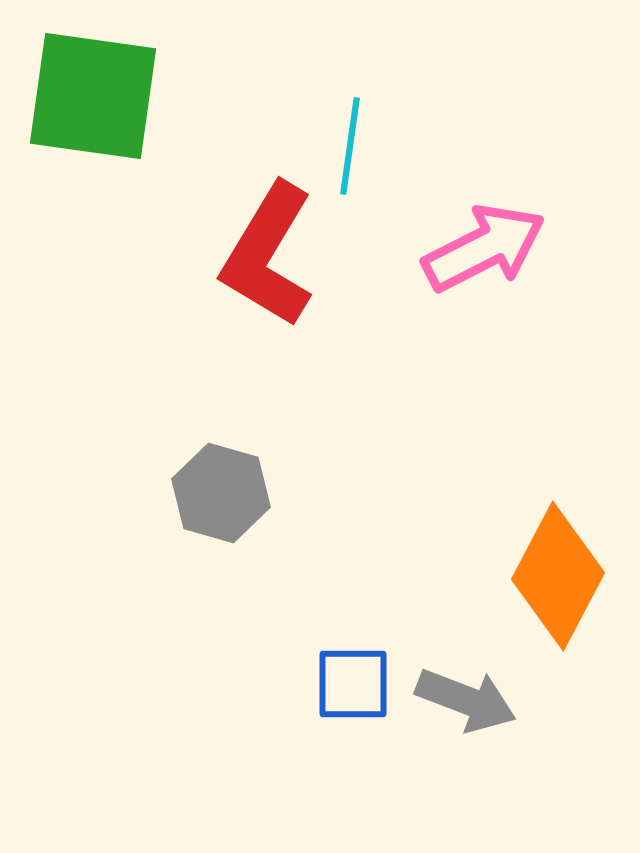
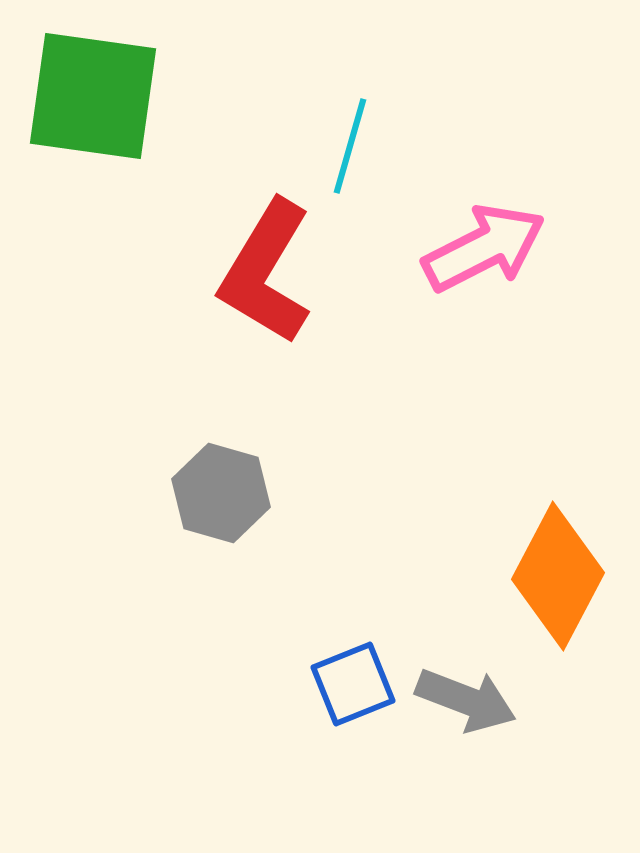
cyan line: rotated 8 degrees clockwise
red L-shape: moved 2 px left, 17 px down
blue square: rotated 22 degrees counterclockwise
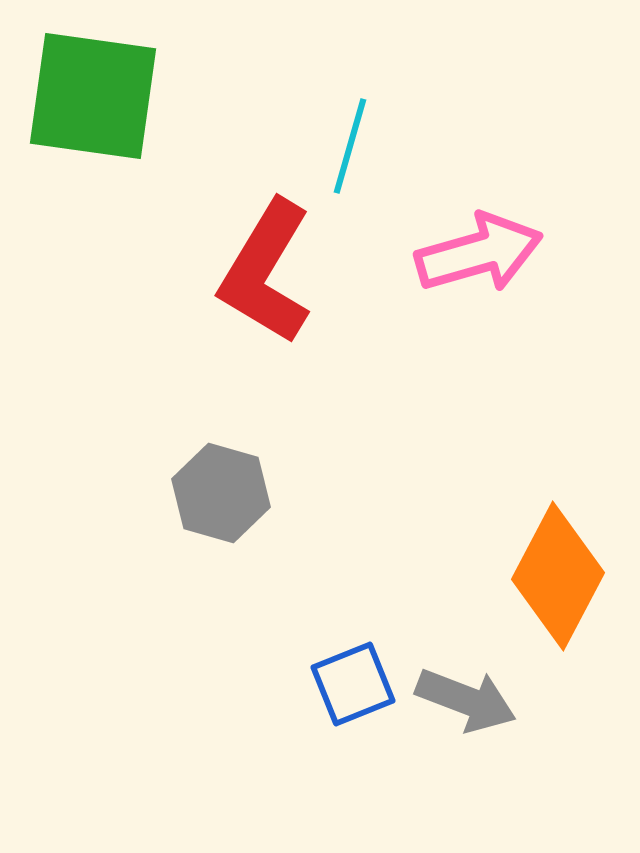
pink arrow: moved 5 px left, 5 px down; rotated 11 degrees clockwise
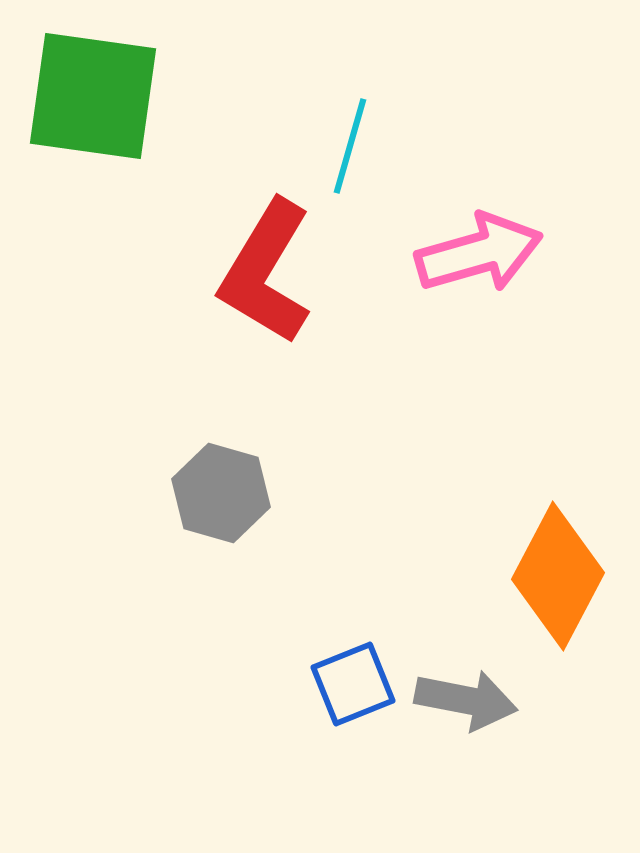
gray arrow: rotated 10 degrees counterclockwise
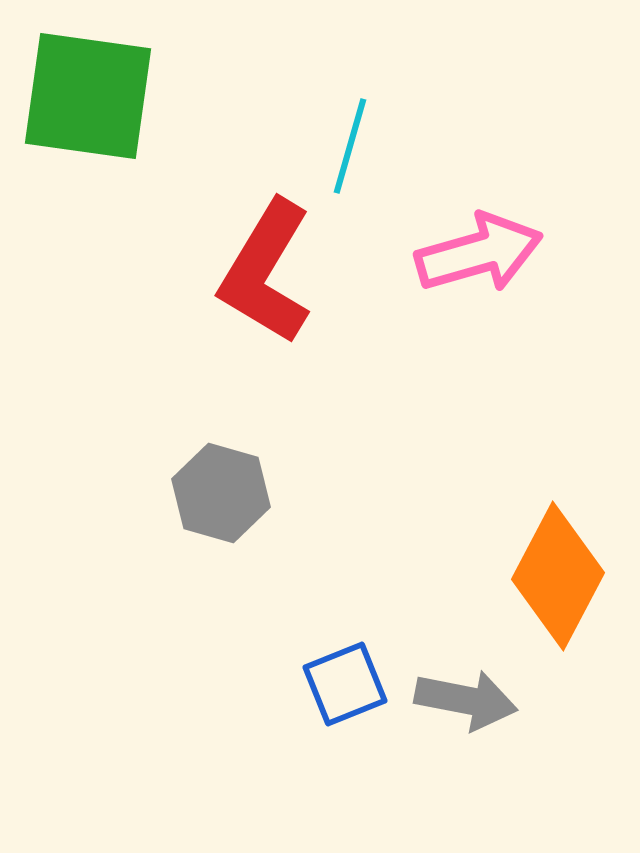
green square: moved 5 px left
blue square: moved 8 px left
